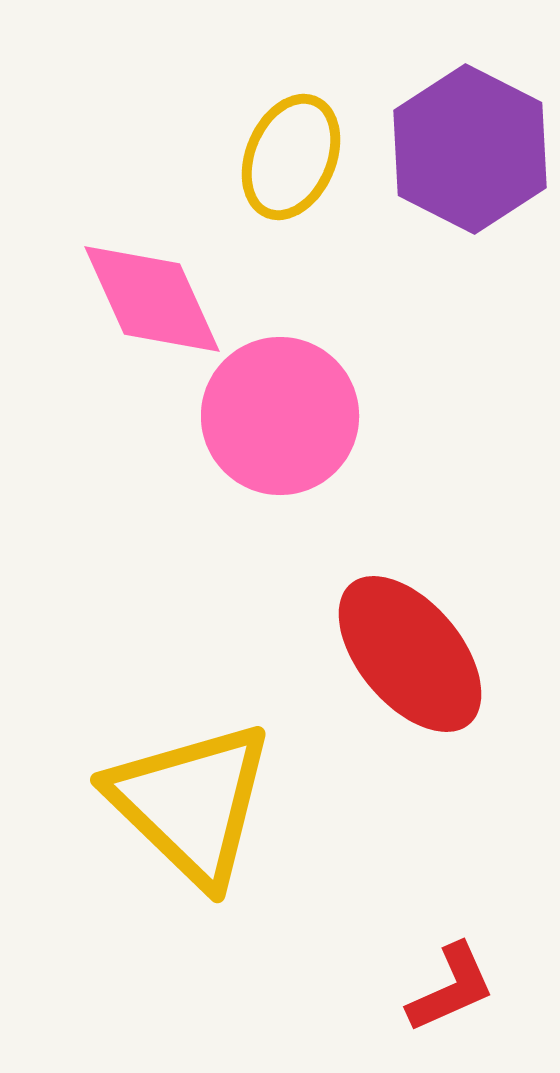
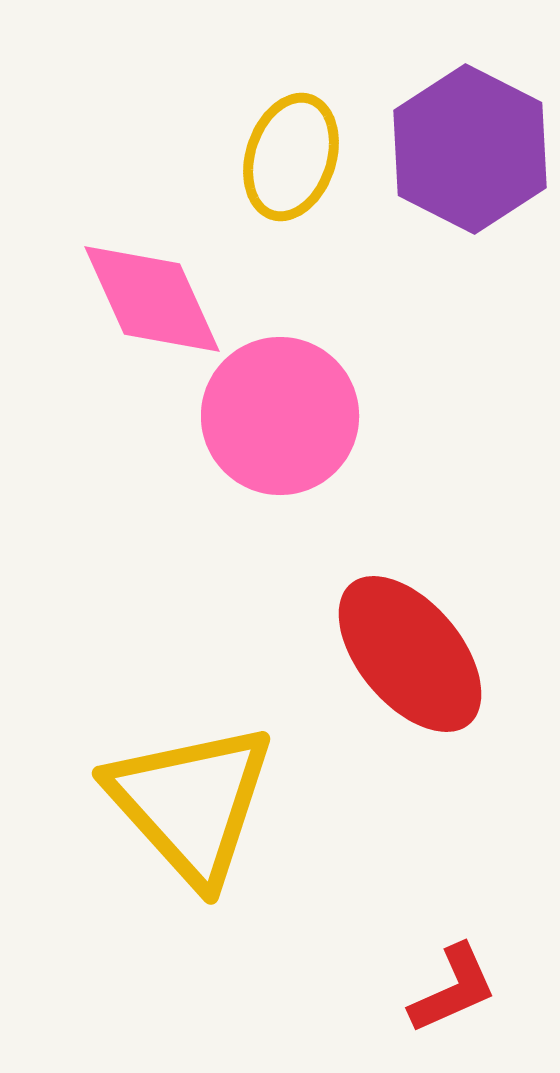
yellow ellipse: rotated 5 degrees counterclockwise
yellow triangle: rotated 4 degrees clockwise
red L-shape: moved 2 px right, 1 px down
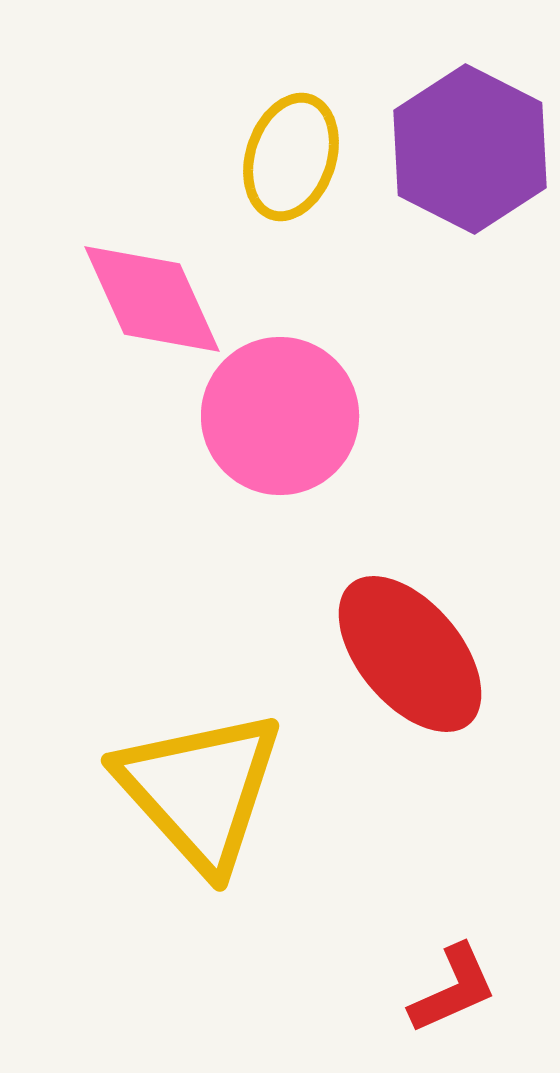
yellow triangle: moved 9 px right, 13 px up
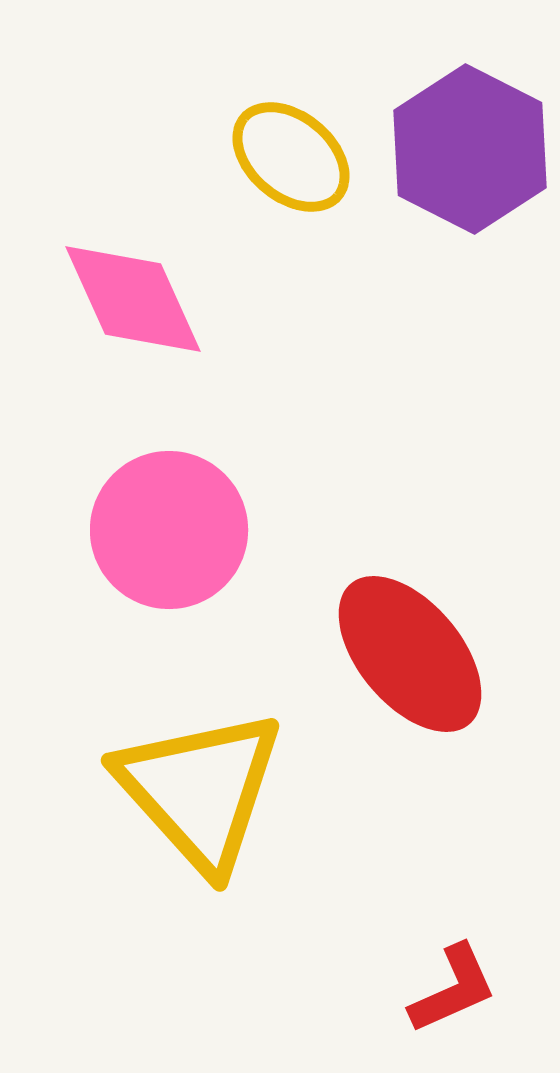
yellow ellipse: rotated 68 degrees counterclockwise
pink diamond: moved 19 px left
pink circle: moved 111 px left, 114 px down
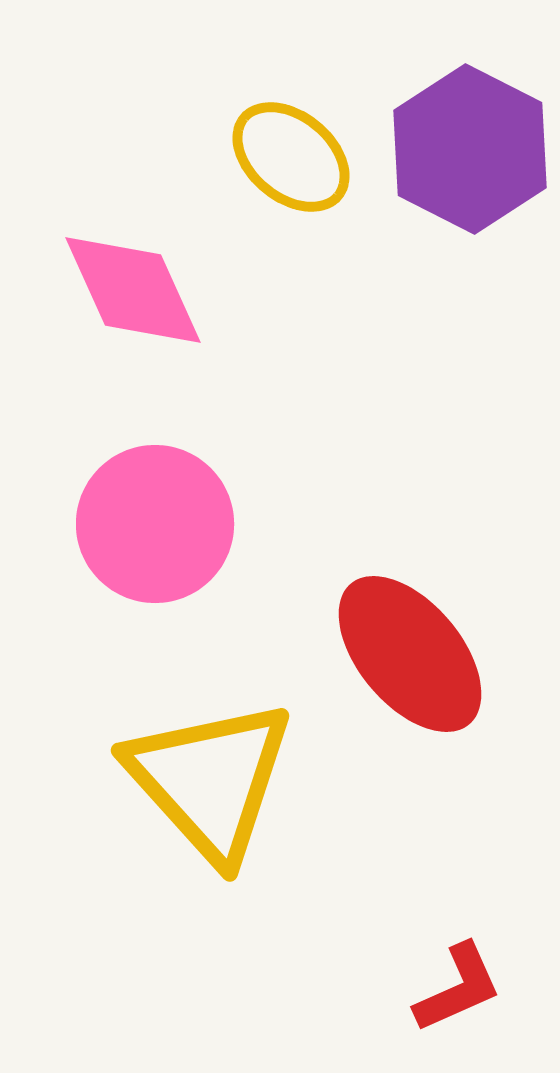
pink diamond: moved 9 px up
pink circle: moved 14 px left, 6 px up
yellow triangle: moved 10 px right, 10 px up
red L-shape: moved 5 px right, 1 px up
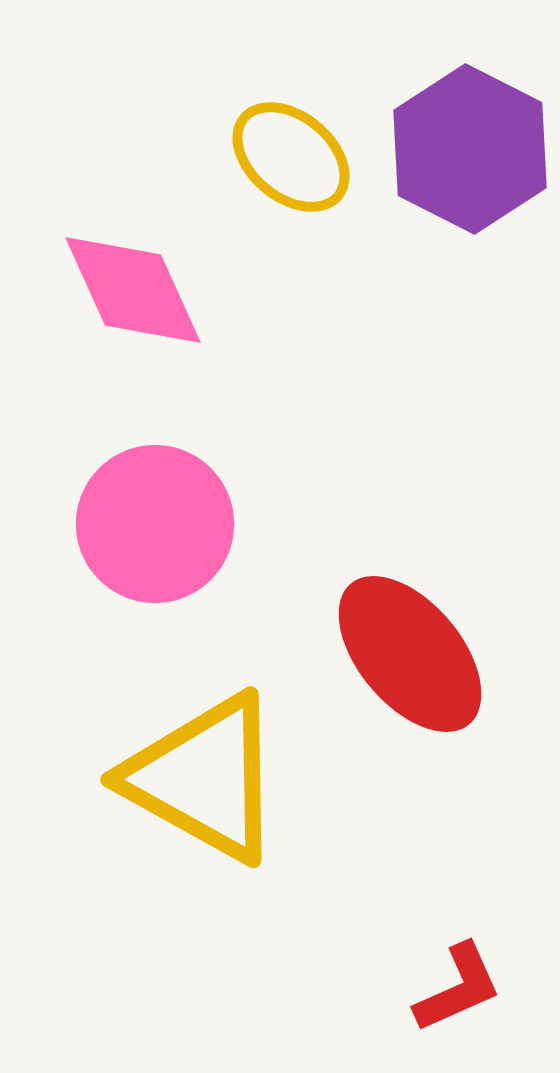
yellow triangle: moved 6 px left, 2 px up; rotated 19 degrees counterclockwise
